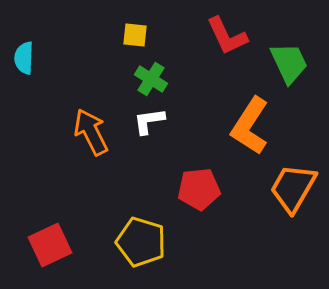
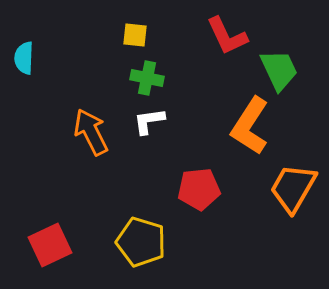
green trapezoid: moved 10 px left, 7 px down
green cross: moved 4 px left, 1 px up; rotated 20 degrees counterclockwise
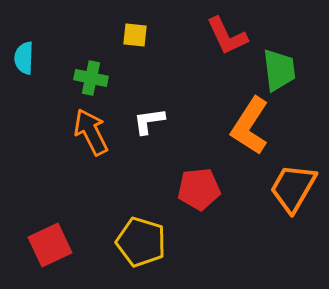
green trapezoid: rotated 18 degrees clockwise
green cross: moved 56 px left
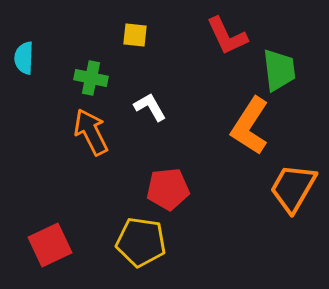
white L-shape: moved 1 px right, 14 px up; rotated 68 degrees clockwise
red pentagon: moved 31 px left
yellow pentagon: rotated 9 degrees counterclockwise
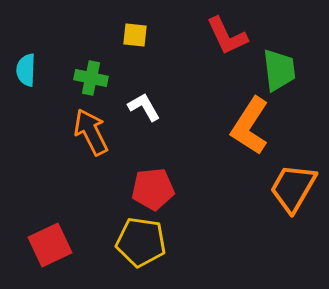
cyan semicircle: moved 2 px right, 12 px down
white L-shape: moved 6 px left
red pentagon: moved 15 px left
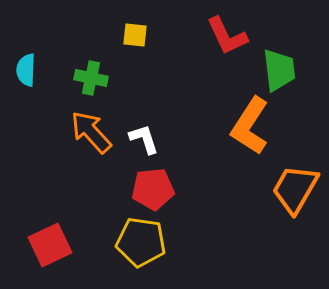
white L-shape: moved 32 px down; rotated 12 degrees clockwise
orange arrow: rotated 15 degrees counterclockwise
orange trapezoid: moved 2 px right, 1 px down
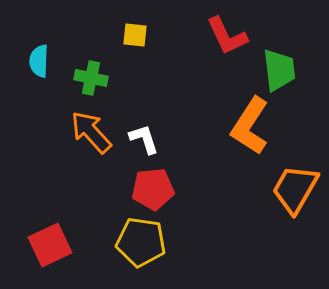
cyan semicircle: moved 13 px right, 9 px up
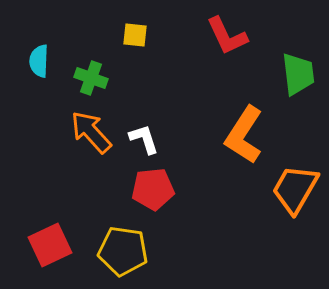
green trapezoid: moved 19 px right, 4 px down
green cross: rotated 8 degrees clockwise
orange L-shape: moved 6 px left, 9 px down
yellow pentagon: moved 18 px left, 9 px down
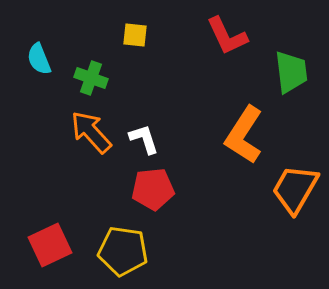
cyan semicircle: moved 2 px up; rotated 24 degrees counterclockwise
green trapezoid: moved 7 px left, 2 px up
